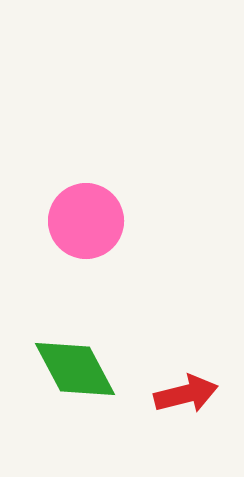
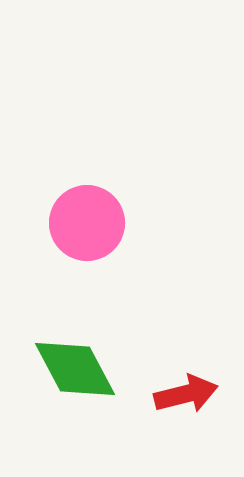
pink circle: moved 1 px right, 2 px down
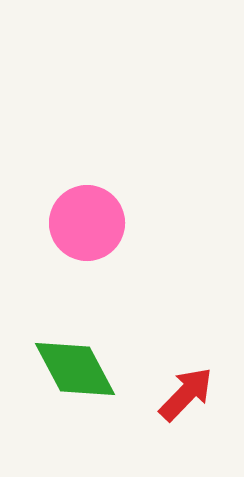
red arrow: rotated 32 degrees counterclockwise
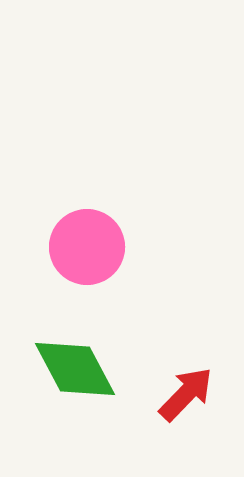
pink circle: moved 24 px down
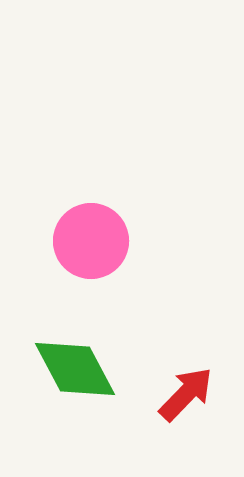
pink circle: moved 4 px right, 6 px up
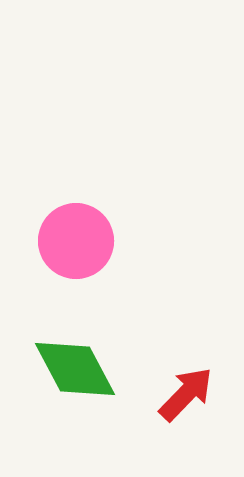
pink circle: moved 15 px left
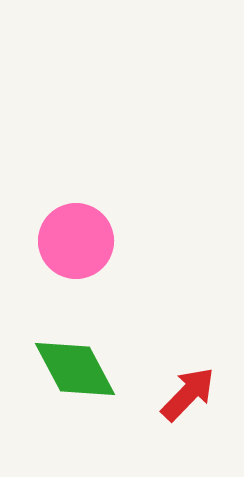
red arrow: moved 2 px right
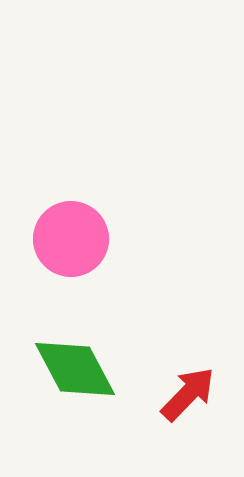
pink circle: moved 5 px left, 2 px up
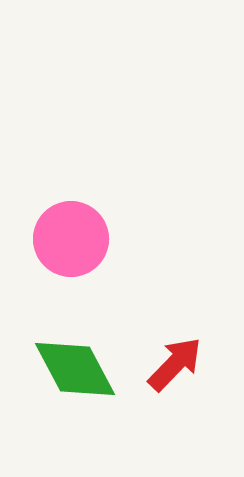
red arrow: moved 13 px left, 30 px up
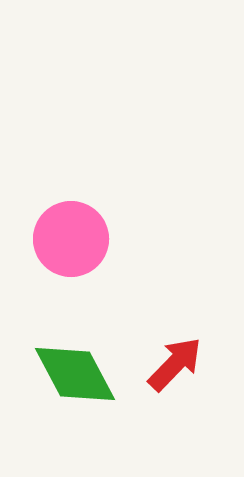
green diamond: moved 5 px down
